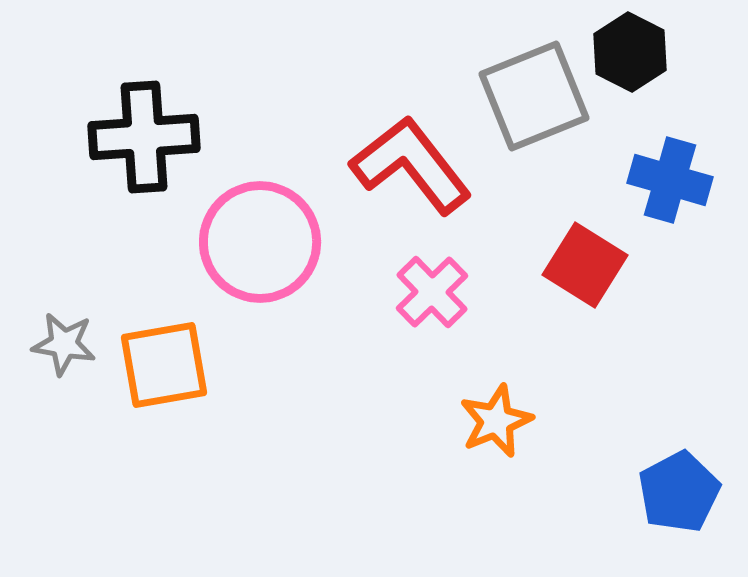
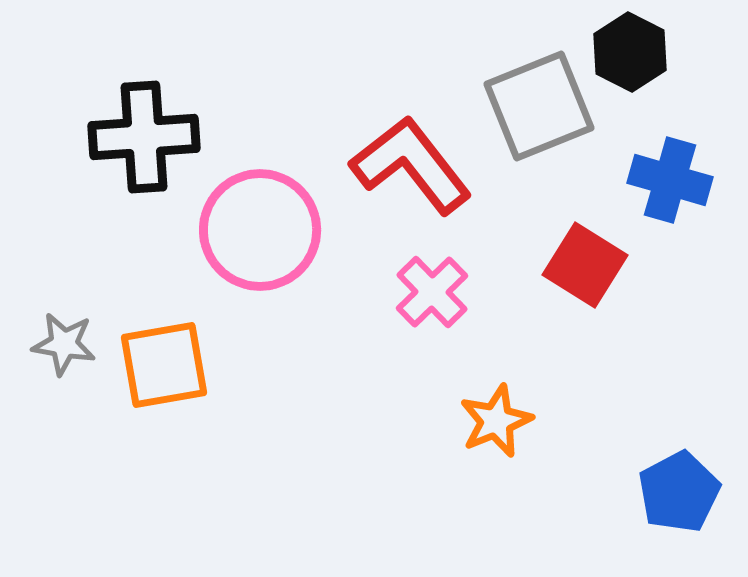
gray square: moved 5 px right, 10 px down
pink circle: moved 12 px up
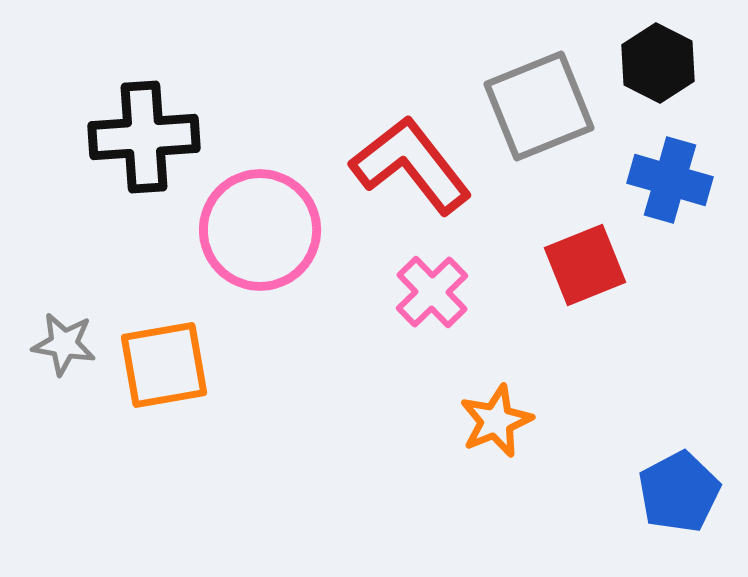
black hexagon: moved 28 px right, 11 px down
red square: rotated 36 degrees clockwise
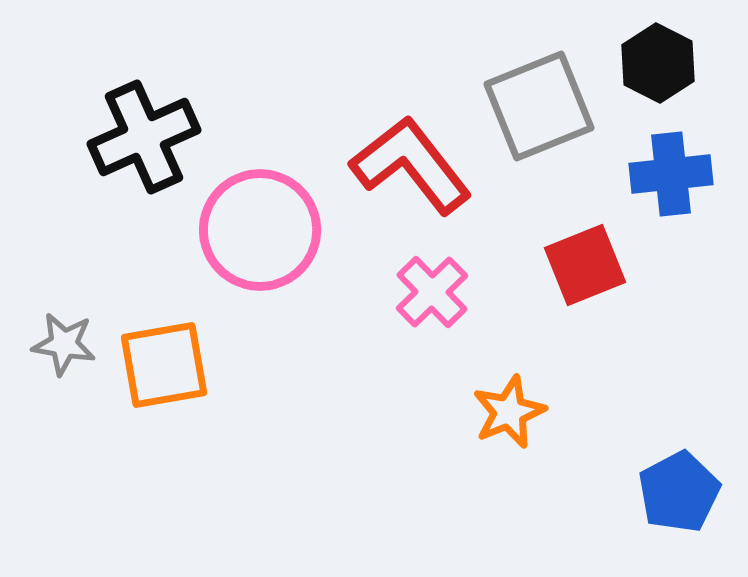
black cross: rotated 20 degrees counterclockwise
blue cross: moved 1 px right, 6 px up; rotated 22 degrees counterclockwise
orange star: moved 13 px right, 9 px up
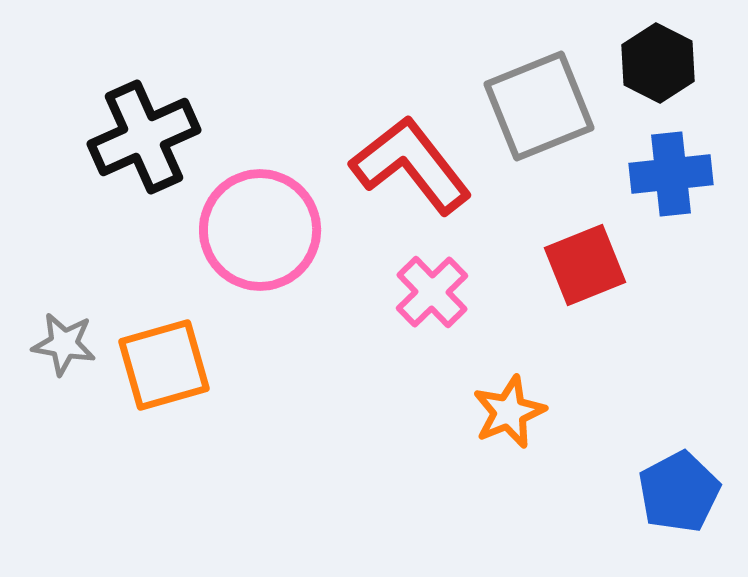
orange square: rotated 6 degrees counterclockwise
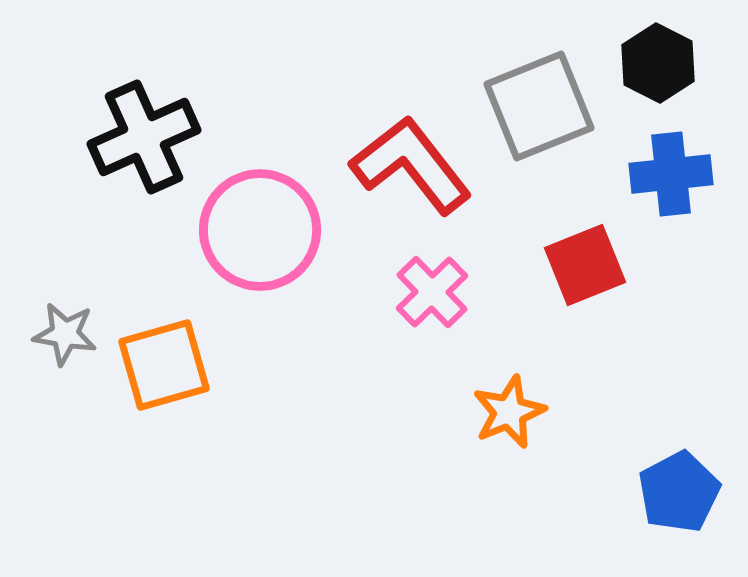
gray star: moved 1 px right, 10 px up
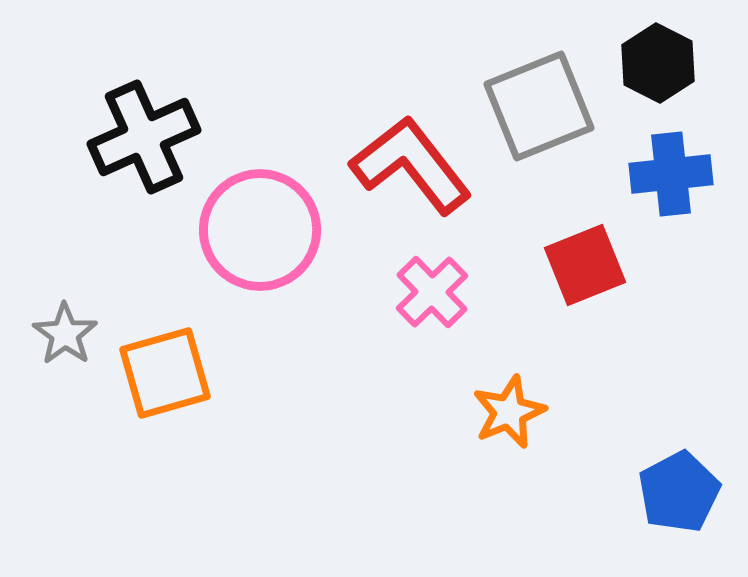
gray star: rotated 26 degrees clockwise
orange square: moved 1 px right, 8 px down
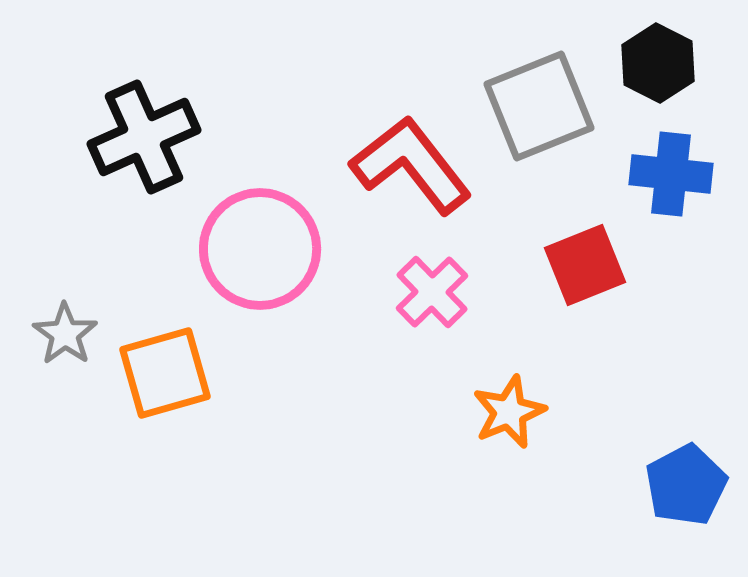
blue cross: rotated 12 degrees clockwise
pink circle: moved 19 px down
blue pentagon: moved 7 px right, 7 px up
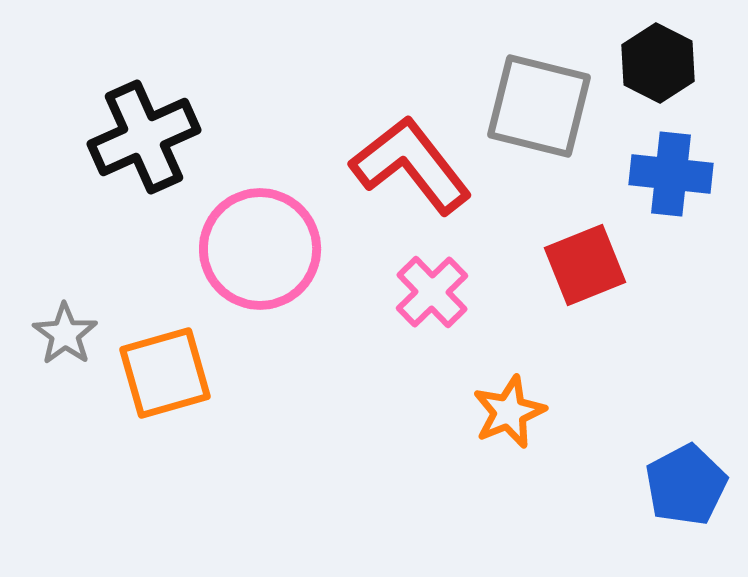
gray square: rotated 36 degrees clockwise
